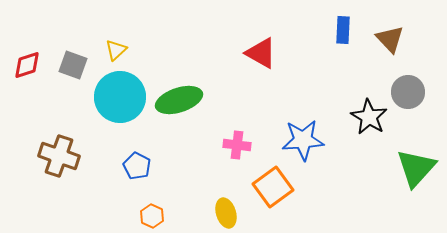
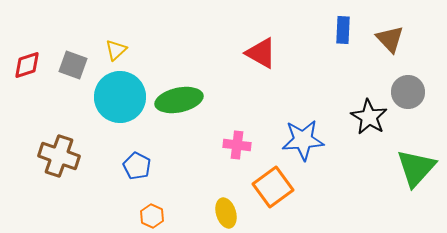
green ellipse: rotated 6 degrees clockwise
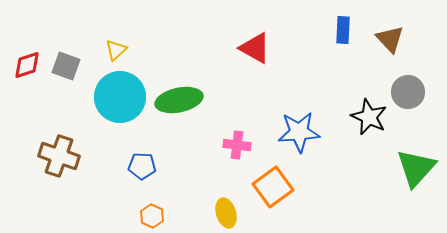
red triangle: moved 6 px left, 5 px up
gray square: moved 7 px left, 1 px down
black star: rotated 6 degrees counterclockwise
blue star: moved 4 px left, 8 px up
blue pentagon: moved 5 px right; rotated 24 degrees counterclockwise
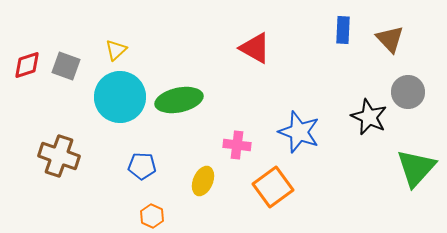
blue star: rotated 24 degrees clockwise
yellow ellipse: moved 23 px left, 32 px up; rotated 40 degrees clockwise
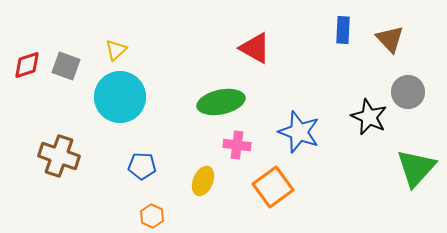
green ellipse: moved 42 px right, 2 px down
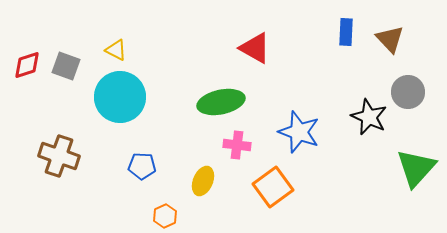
blue rectangle: moved 3 px right, 2 px down
yellow triangle: rotated 50 degrees counterclockwise
orange hexagon: moved 13 px right; rotated 10 degrees clockwise
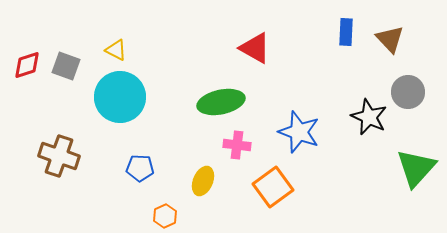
blue pentagon: moved 2 px left, 2 px down
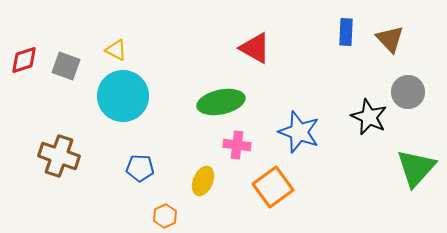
red diamond: moved 3 px left, 5 px up
cyan circle: moved 3 px right, 1 px up
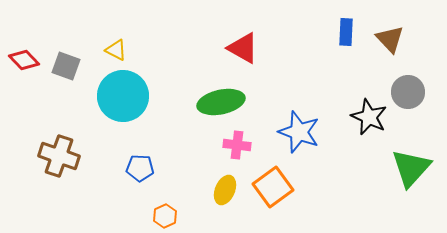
red triangle: moved 12 px left
red diamond: rotated 64 degrees clockwise
green triangle: moved 5 px left
yellow ellipse: moved 22 px right, 9 px down
